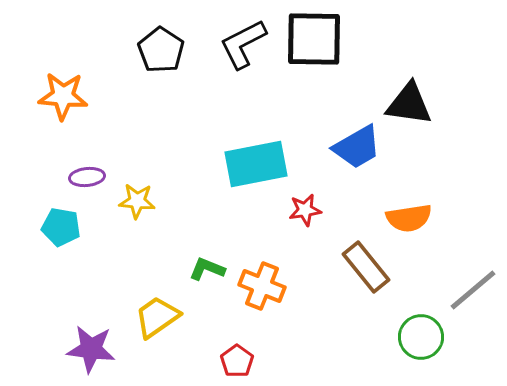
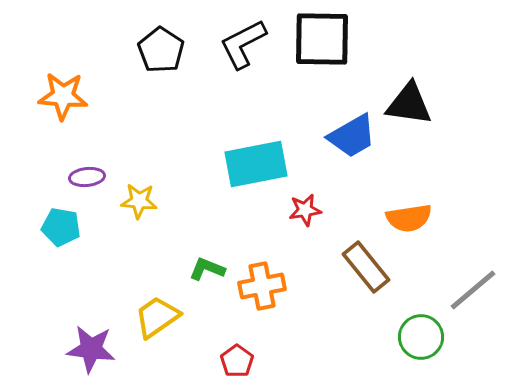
black square: moved 8 px right
blue trapezoid: moved 5 px left, 11 px up
yellow star: moved 2 px right
orange cross: rotated 33 degrees counterclockwise
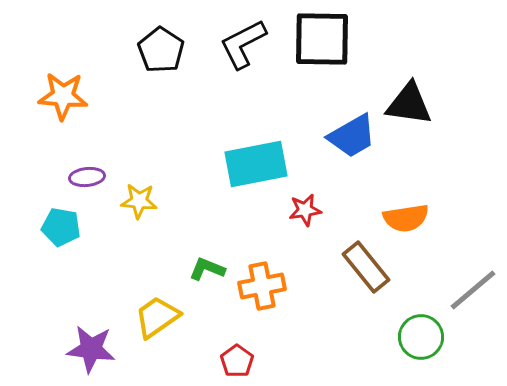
orange semicircle: moved 3 px left
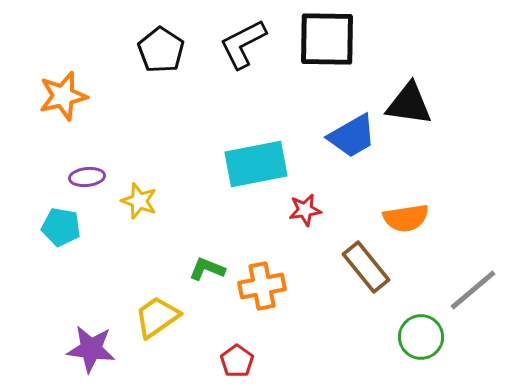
black square: moved 5 px right
orange star: rotated 18 degrees counterclockwise
yellow star: rotated 15 degrees clockwise
